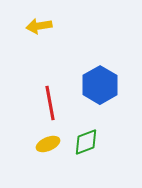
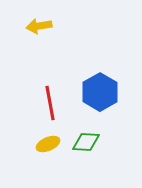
blue hexagon: moved 7 px down
green diamond: rotated 24 degrees clockwise
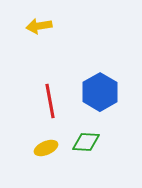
red line: moved 2 px up
yellow ellipse: moved 2 px left, 4 px down
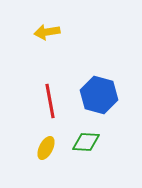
yellow arrow: moved 8 px right, 6 px down
blue hexagon: moved 1 px left, 3 px down; rotated 15 degrees counterclockwise
yellow ellipse: rotated 40 degrees counterclockwise
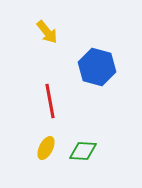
yellow arrow: rotated 120 degrees counterclockwise
blue hexagon: moved 2 px left, 28 px up
green diamond: moved 3 px left, 9 px down
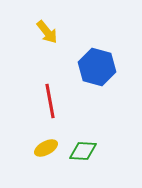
yellow ellipse: rotated 35 degrees clockwise
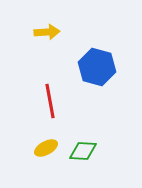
yellow arrow: rotated 55 degrees counterclockwise
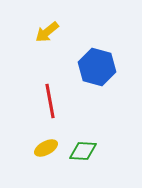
yellow arrow: rotated 145 degrees clockwise
